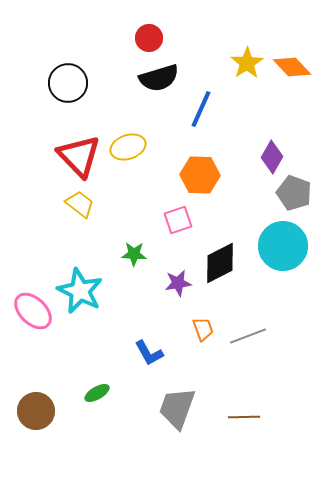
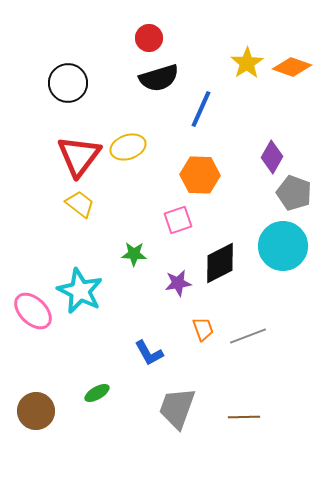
orange diamond: rotated 27 degrees counterclockwise
red triangle: rotated 21 degrees clockwise
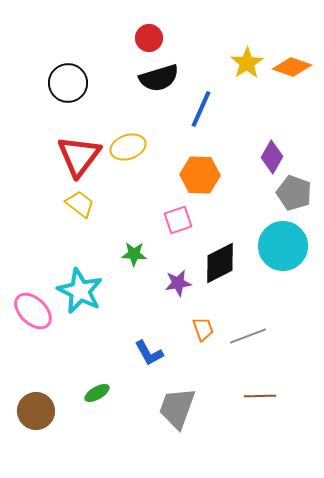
brown line: moved 16 px right, 21 px up
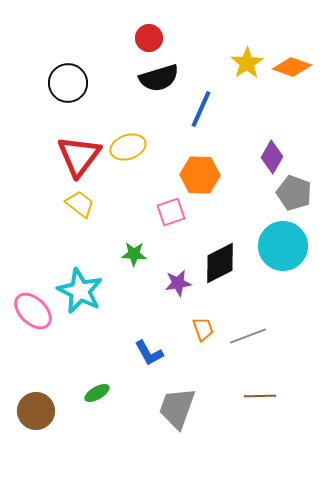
pink square: moved 7 px left, 8 px up
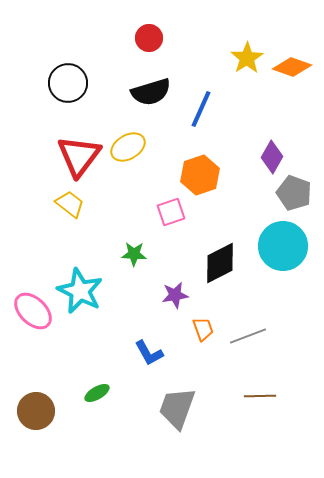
yellow star: moved 5 px up
black semicircle: moved 8 px left, 14 px down
yellow ellipse: rotated 12 degrees counterclockwise
orange hexagon: rotated 21 degrees counterclockwise
yellow trapezoid: moved 10 px left
purple star: moved 3 px left, 12 px down
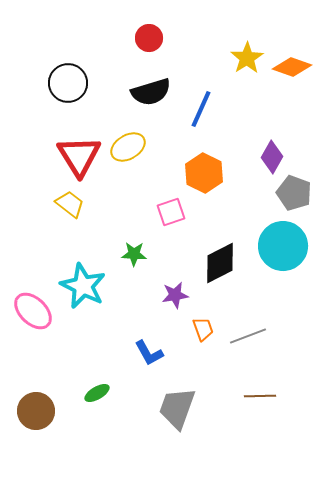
red triangle: rotated 9 degrees counterclockwise
orange hexagon: moved 4 px right, 2 px up; rotated 15 degrees counterclockwise
cyan star: moved 3 px right, 5 px up
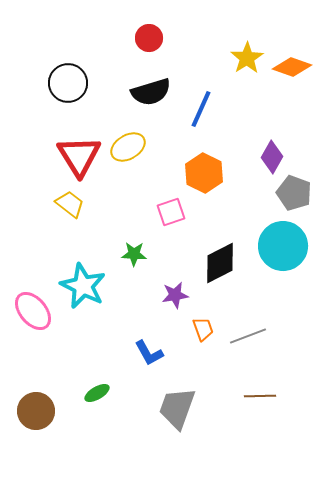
pink ellipse: rotated 6 degrees clockwise
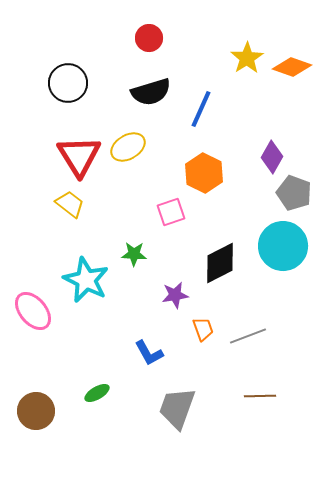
cyan star: moved 3 px right, 6 px up
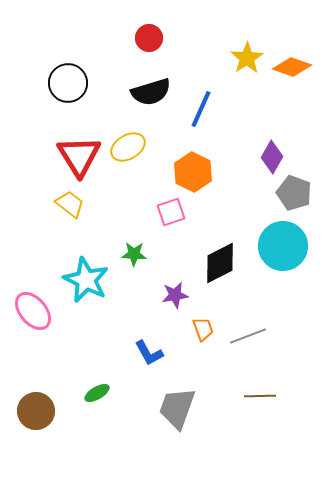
orange hexagon: moved 11 px left, 1 px up
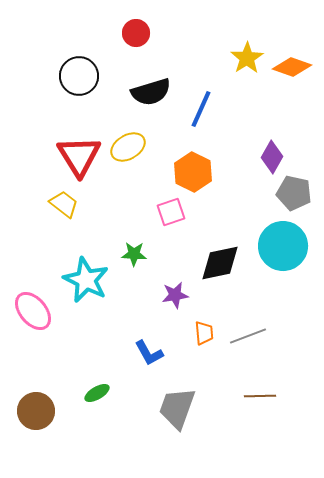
red circle: moved 13 px left, 5 px up
black circle: moved 11 px right, 7 px up
gray pentagon: rotated 8 degrees counterclockwise
yellow trapezoid: moved 6 px left
black diamond: rotated 15 degrees clockwise
orange trapezoid: moved 1 px right, 4 px down; rotated 15 degrees clockwise
